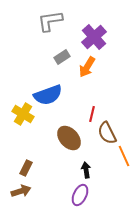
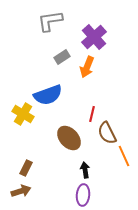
orange arrow: rotated 10 degrees counterclockwise
black arrow: moved 1 px left
purple ellipse: moved 3 px right; rotated 20 degrees counterclockwise
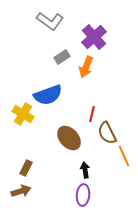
gray L-shape: rotated 136 degrees counterclockwise
orange arrow: moved 1 px left
